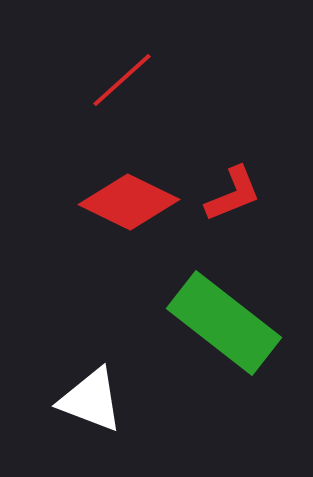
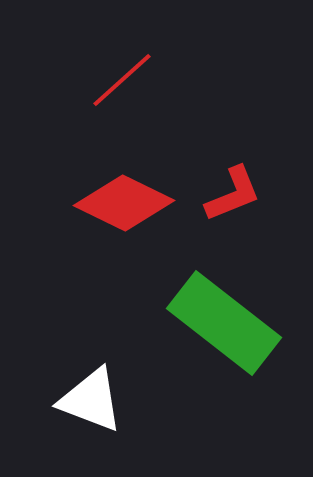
red diamond: moved 5 px left, 1 px down
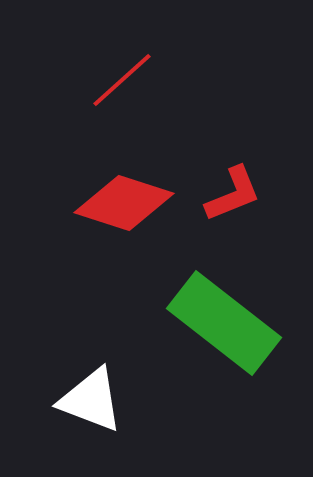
red diamond: rotated 8 degrees counterclockwise
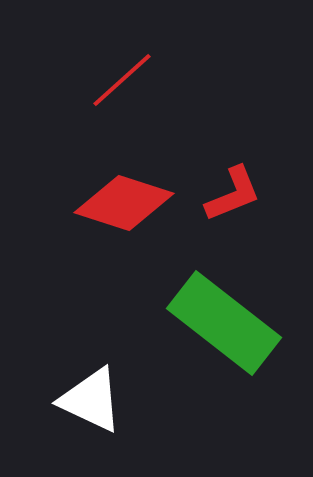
white triangle: rotated 4 degrees clockwise
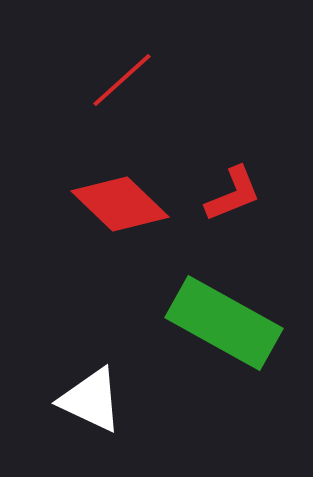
red diamond: moved 4 px left, 1 px down; rotated 26 degrees clockwise
green rectangle: rotated 9 degrees counterclockwise
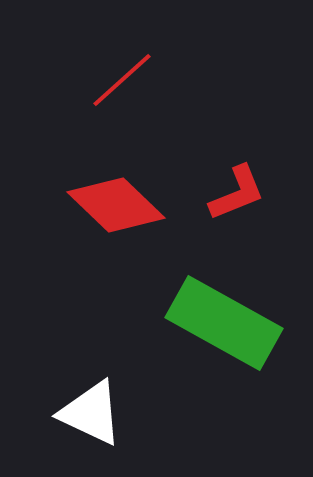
red L-shape: moved 4 px right, 1 px up
red diamond: moved 4 px left, 1 px down
white triangle: moved 13 px down
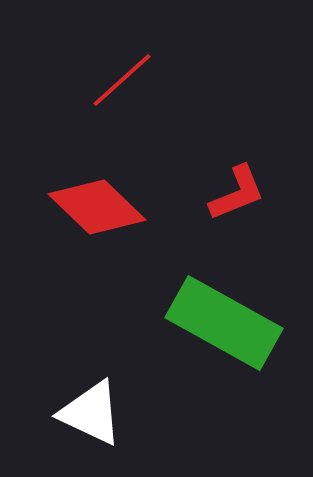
red diamond: moved 19 px left, 2 px down
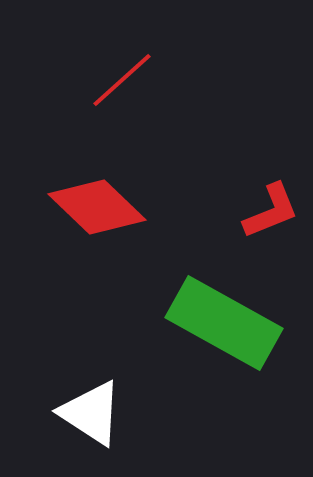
red L-shape: moved 34 px right, 18 px down
white triangle: rotated 8 degrees clockwise
